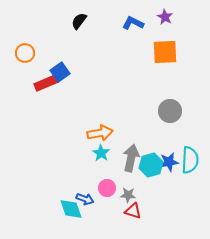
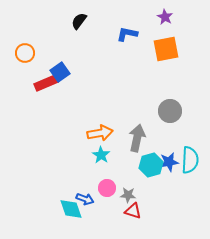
blue L-shape: moved 6 px left, 11 px down; rotated 15 degrees counterclockwise
orange square: moved 1 px right, 3 px up; rotated 8 degrees counterclockwise
cyan star: moved 2 px down
gray arrow: moved 6 px right, 20 px up
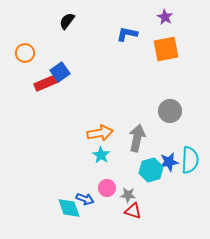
black semicircle: moved 12 px left
cyan hexagon: moved 5 px down
cyan diamond: moved 2 px left, 1 px up
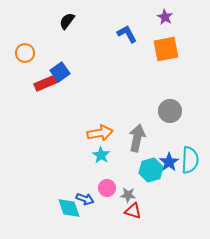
blue L-shape: rotated 50 degrees clockwise
blue star: rotated 24 degrees counterclockwise
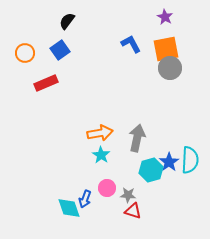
blue L-shape: moved 4 px right, 10 px down
blue square: moved 22 px up
gray circle: moved 43 px up
blue arrow: rotated 90 degrees clockwise
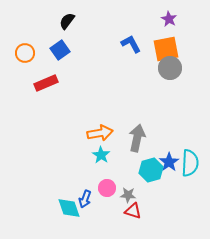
purple star: moved 4 px right, 2 px down
cyan semicircle: moved 3 px down
